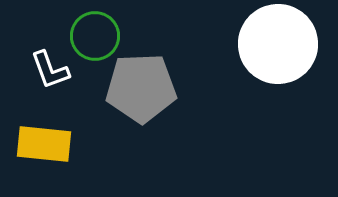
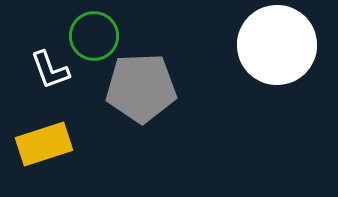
green circle: moved 1 px left
white circle: moved 1 px left, 1 px down
yellow rectangle: rotated 24 degrees counterclockwise
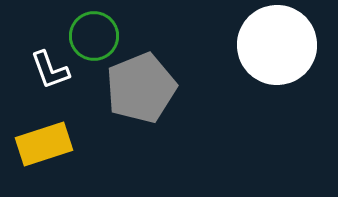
gray pentagon: rotated 20 degrees counterclockwise
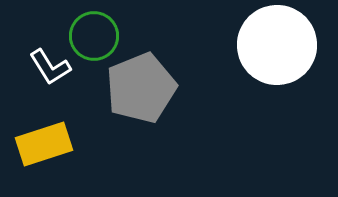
white L-shape: moved 3 px up; rotated 12 degrees counterclockwise
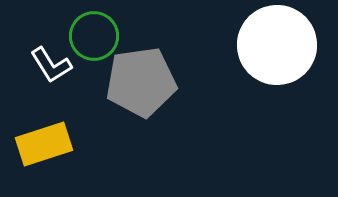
white L-shape: moved 1 px right, 2 px up
gray pentagon: moved 6 px up; rotated 14 degrees clockwise
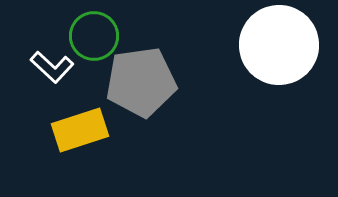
white circle: moved 2 px right
white L-shape: moved 1 px right, 2 px down; rotated 15 degrees counterclockwise
yellow rectangle: moved 36 px right, 14 px up
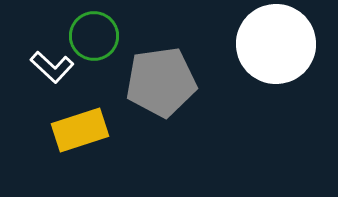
white circle: moved 3 px left, 1 px up
gray pentagon: moved 20 px right
